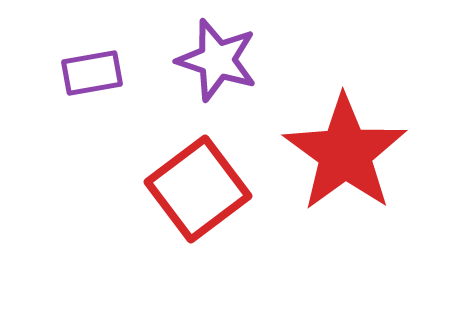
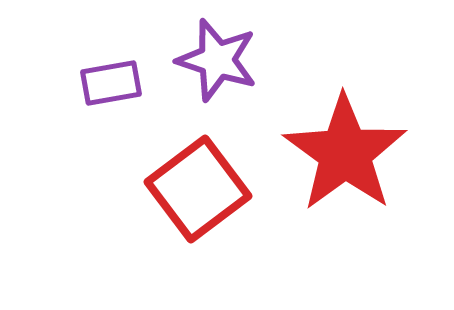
purple rectangle: moved 19 px right, 10 px down
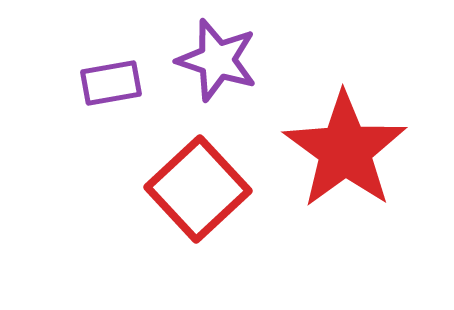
red star: moved 3 px up
red square: rotated 6 degrees counterclockwise
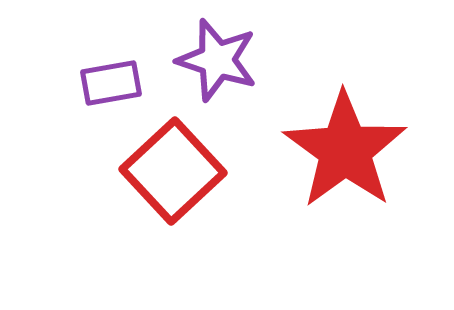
red square: moved 25 px left, 18 px up
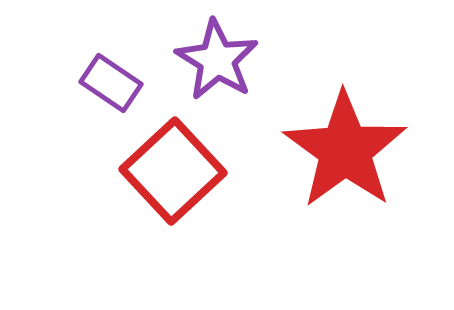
purple star: rotated 14 degrees clockwise
purple rectangle: rotated 44 degrees clockwise
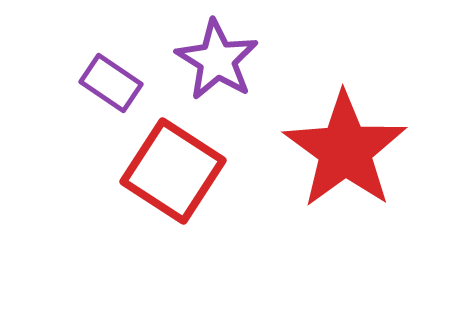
red square: rotated 14 degrees counterclockwise
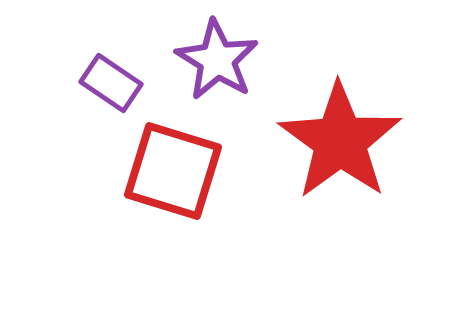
red star: moved 5 px left, 9 px up
red square: rotated 16 degrees counterclockwise
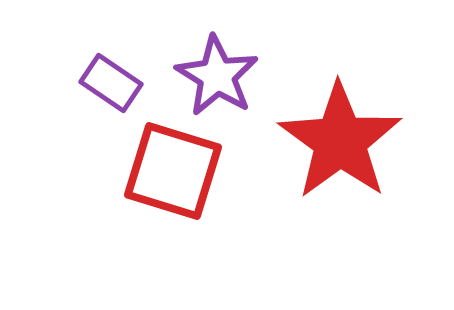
purple star: moved 16 px down
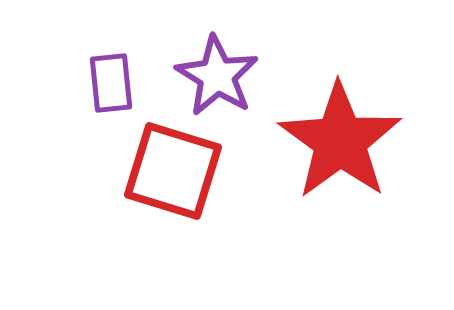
purple rectangle: rotated 50 degrees clockwise
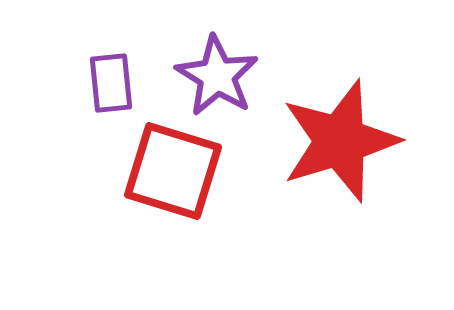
red star: rotated 19 degrees clockwise
